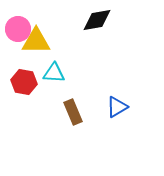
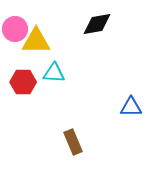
black diamond: moved 4 px down
pink circle: moved 3 px left
red hexagon: moved 1 px left; rotated 10 degrees counterclockwise
blue triangle: moved 14 px right; rotated 30 degrees clockwise
brown rectangle: moved 30 px down
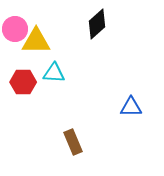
black diamond: rotated 32 degrees counterclockwise
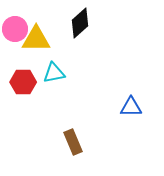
black diamond: moved 17 px left, 1 px up
yellow triangle: moved 2 px up
cyan triangle: rotated 15 degrees counterclockwise
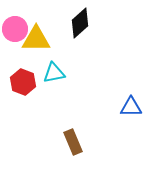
red hexagon: rotated 20 degrees clockwise
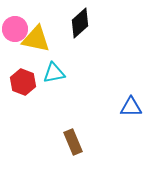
yellow triangle: rotated 12 degrees clockwise
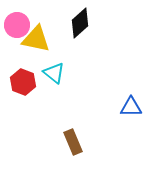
pink circle: moved 2 px right, 4 px up
cyan triangle: rotated 50 degrees clockwise
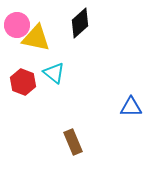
yellow triangle: moved 1 px up
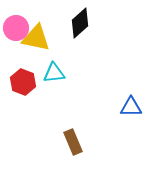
pink circle: moved 1 px left, 3 px down
cyan triangle: rotated 45 degrees counterclockwise
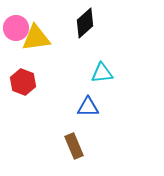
black diamond: moved 5 px right
yellow triangle: rotated 20 degrees counterclockwise
cyan triangle: moved 48 px right
blue triangle: moved 43 px left
brown rectangle: moved 1 px right, 4 px down
